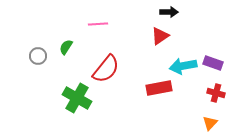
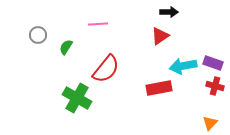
gray circle: moved 21 px up
red cross: moved 1 px left, 7 px up
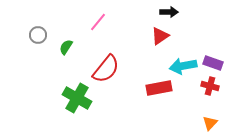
pink line: moved 2 px up; rotated 48 degrees counterclockwise
red cross: moved 5 px left
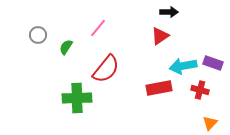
pink line: moved 6 px down
red cross: moved 10 px left, 4 px down
green cross: rotated 32 degrees counterclockwise
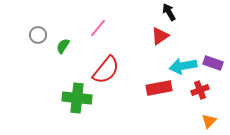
black arrow: rotated 120 degrees counterclockwise
green semicircle: moved 3 px left, 1 px up
red semicircle: moved 1 px down
red cross: rotated 36 degrees counterclockwise
green cross: rotated 8 degrees clockwise
orange triangle: moved 1 px left, 2 px up
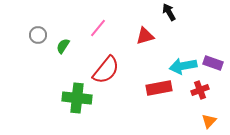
red triangle: moved 15 px left; rotated 18 degrees clockwise
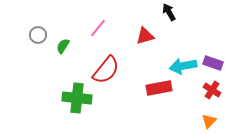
red cross: moved 12 px right; rotated 36 degrees counterclockwise
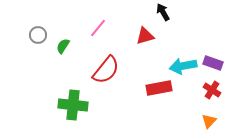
black arrow: moved 6 px left
green cross: moved 4 px left, 7 px down
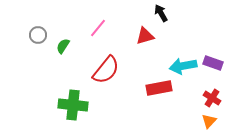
black arrow: moved 2 px left, 1 px down
red cross: moved 8 px down
